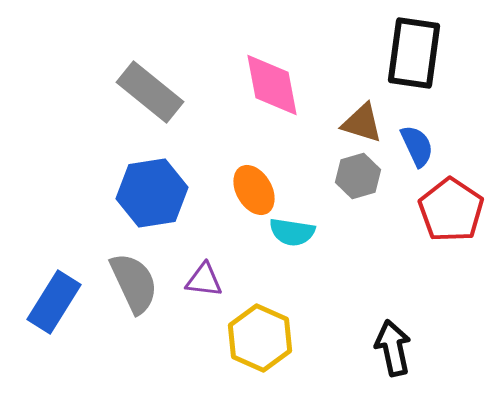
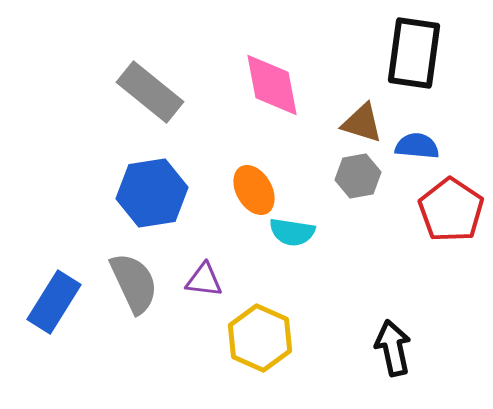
blue semicircle: rotated 60 degrees counterclockwise
gray hexagon: rotated 6 degrees clockwise
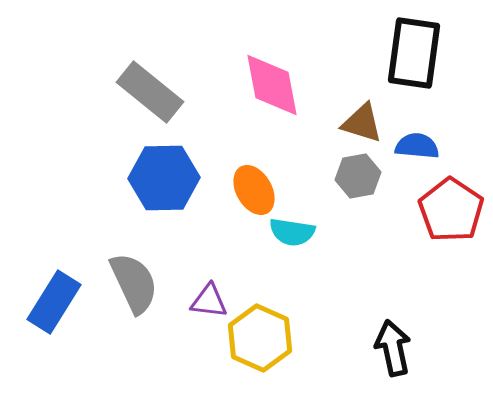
blue hexagon: moved 12 px right, 15 px up; rotated 8 degrees clockwise
purple triangle: moved 5 px right, 21 px down
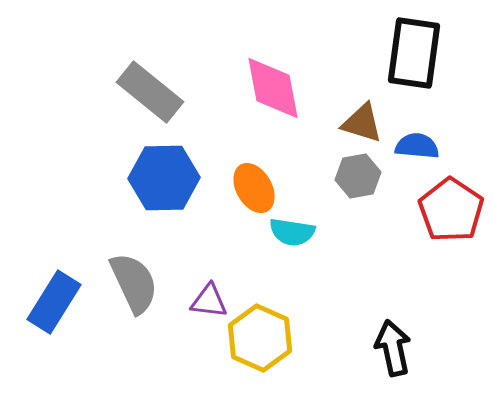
pink diamond: moved 1 px right, 3 px down
orange ellipse: moved 2 px up
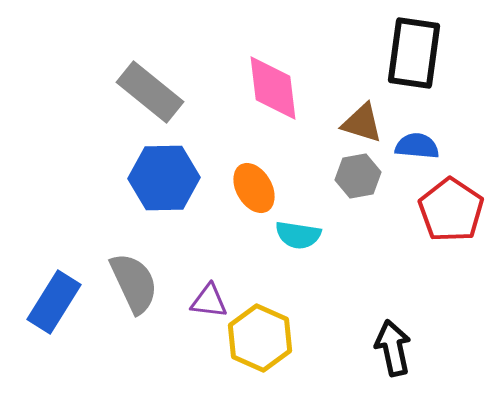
pink diamond: rotated 4 degrees clockwise
cyan semicircle: moved 6 px right, 3 px down
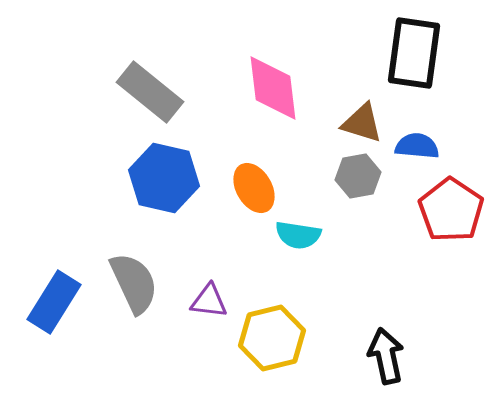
blue hexagon: rotated 14 degrees clockwise
yellow hexagon: moved 12 px right; rotated 22 degrees clockwise
black arrow: moved 7 px left, 8 px down
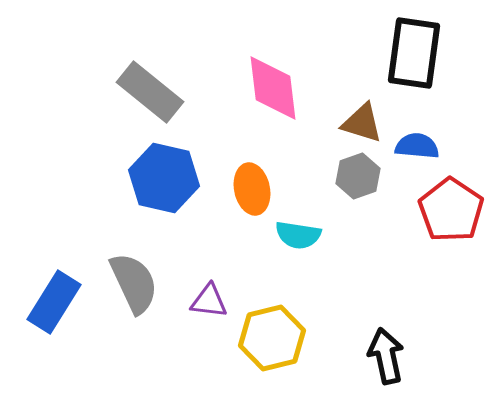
gray hexagon: rotated 9 degrees counterclockwise
orange ellipse: moved 2 px left, 1 px down; rotated 18 degrees clockwise
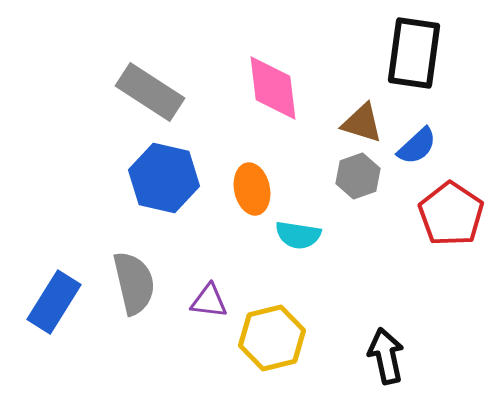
gray rectangle: rotated 6 degrees counterclockwise
blue semicircle: rotated 132 degrees clockwise
red pentagon: moved 4 px down
gray semicircle: rotated 12 degrees clockwise
